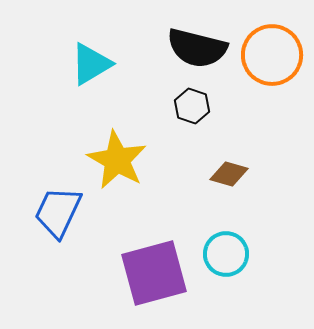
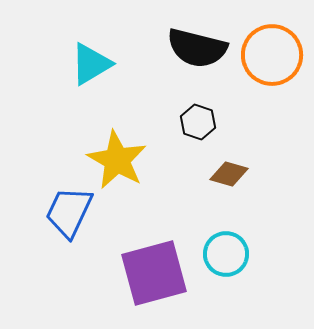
black hexagon: moved 6 px right, 16 px down
blue trapezoid: moved 11 px right
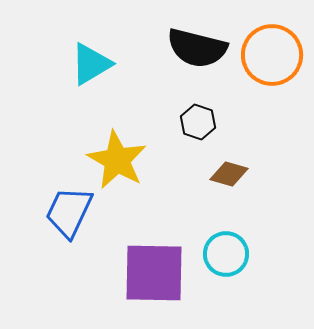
purple square: rotated 16 degrees clockwise
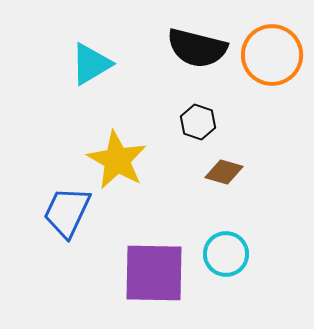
brown diamond: moved 5 px left, 2 px up
blue trapezoid: moved 2 px left
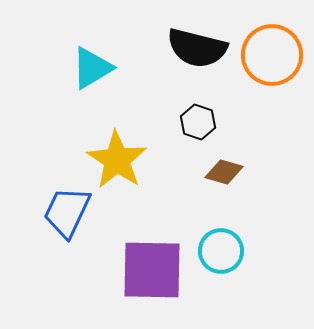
cyan triangle: moved 1 px right, 4 px down
yellow star: rotated 4 degrees clockwise
cyan circle: moved 5 px left, 3 px up
purple square: moved 2 px left, 3 px up
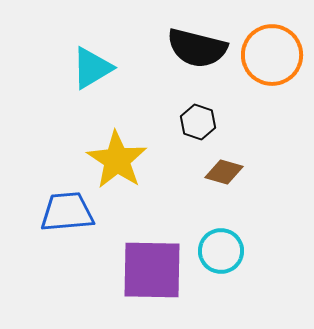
blue trapezoid: rotated 60 degrees clockwise
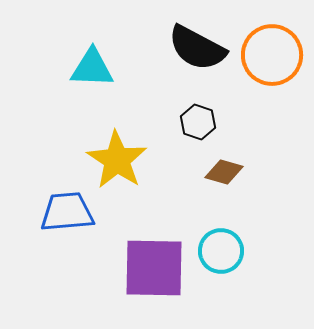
black semicircle: rotated 14 degrees clockwise
cyan triangle: rotated 33 degrees clockwise
purple square: moved 2 px right, 2 px up
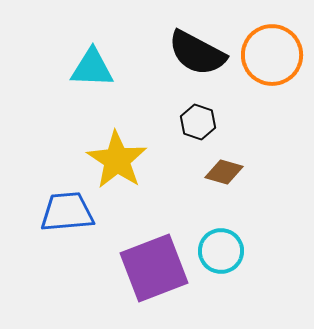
black semicircle: moved 5 px down
purple square: rotated 22 degrees counterclockwise
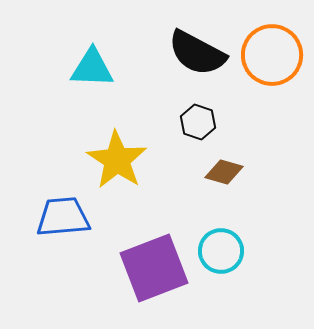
blue trapezoid: moved 4 px left, 5 px down
